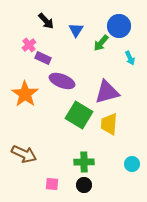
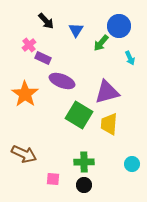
pink square: moved 1 px right, 5 px up
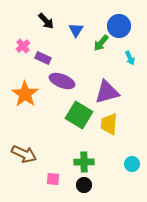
pink cross: moved 6 px left, 1 px down
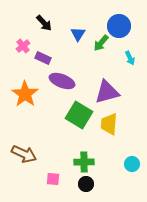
black arrow: moved 2 px left, 2 px down
blue triangle: moved 2 px right, 4 px down
black circle: moved 2 px right, 1 px up
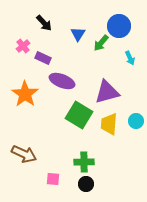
cyan circle: moved 4 px right, 43 px up
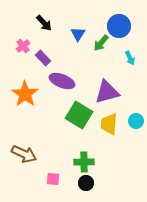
purple rectangle: rotated 21 degrees clockwise
black circle: moved 1 px up
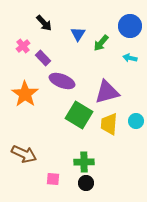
blue circle: moved 11 px right
cyan arrow: rotated 128 degrees clockwise
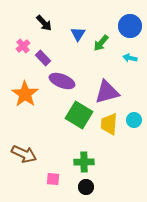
cyan circle: moved 2 px left, 1 px up
black circle: moved 4 px down
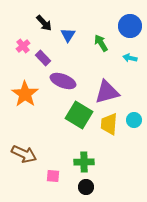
blue triangle: moved 10 px left, 1 px down
green arrow: rotated 108 degrees clockwise
purple ellipse: moved 1 px right
pink square: moved 3 px up
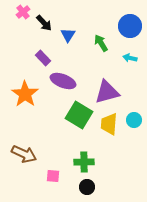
pink cross: moved 34 px up
black circle: moved 1 px right
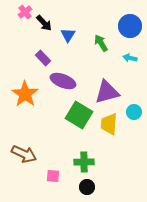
pink cross: moved 2 px right
cyan circle: moved 8 px up
